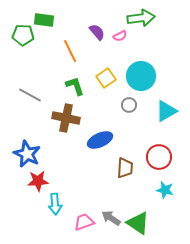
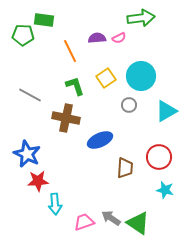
purple semicircle: moved 6 px down; rotated 54 degrees counterclockwise
pink semicircle: moved 1 px left, 2 px down
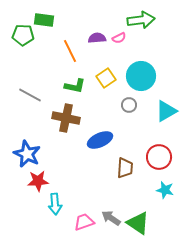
green arrow: moved 2 px down
green L-shape: rotated 120 degrees clockwise
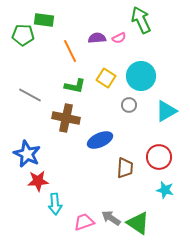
green arrow: rotated 108 degrees counterclockwise
yellow square: rotated 24 degrees counterclockwise
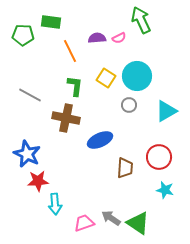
green rectangle: moved 7 px right, 2 px down
cyan circle: moved 4 px left
green L-shape: rotated 95 degrees counterclockwise
pink trapezoid: moved 1 px down
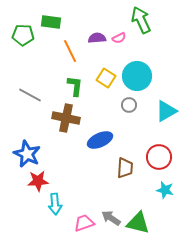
green triangle: rotated 20 degrees counterclockwise
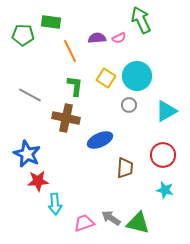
red circle: moved 4 px right, 2 px up
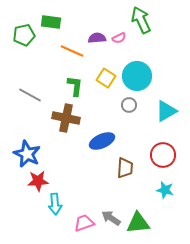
green pentagon: moved 1 px right; rotated 15 degrees counterclockwise
orange line: moved 2 px right; rotated 40 degrees counterclockwise
blue ellipse: moved 2 px right, 1 px down
green triangle: rotated 20 degrees counterclockwise
